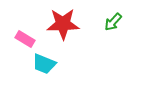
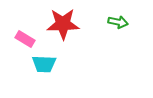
green arrow: moved 5 px right; rotated 120 degrees counterclockwise
cyan trapezoid: rotated 20 degrees counterclockwise
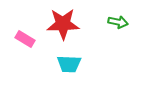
cyan trapezoid: moved 25 px right
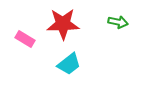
cyan trapezoid: rotated 40 degrees counterclockwise
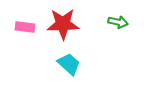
pink rectangle: moved 12 px up; rotated 24 degrees counterclockwise
cyan trapezoid: rotated 100 degrees counterclockwise
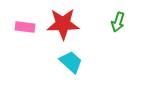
green arrow: rotated 96 degrees clockwise
cyan trapezoid: moved 2 px right, 2 px up
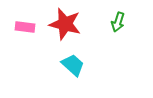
red star: moved 2 px right; rotated 16 degrees clockwise
cyan trapezoid: moved 2 px right, 3 px down
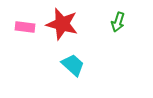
red star: moved 3 px left
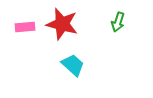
pink rectangle: rotated 12 degrees counterclockwise
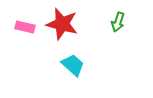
pink rectangle: rotated 18 degrees clockwise
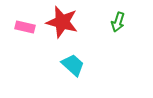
red star: moved 2 px up
